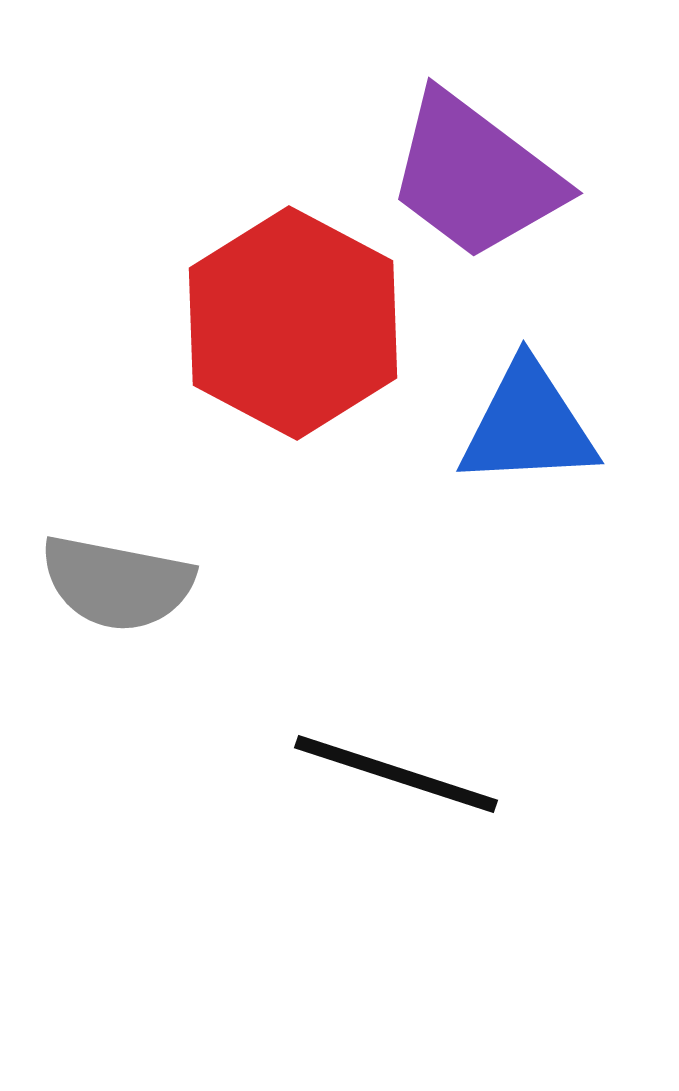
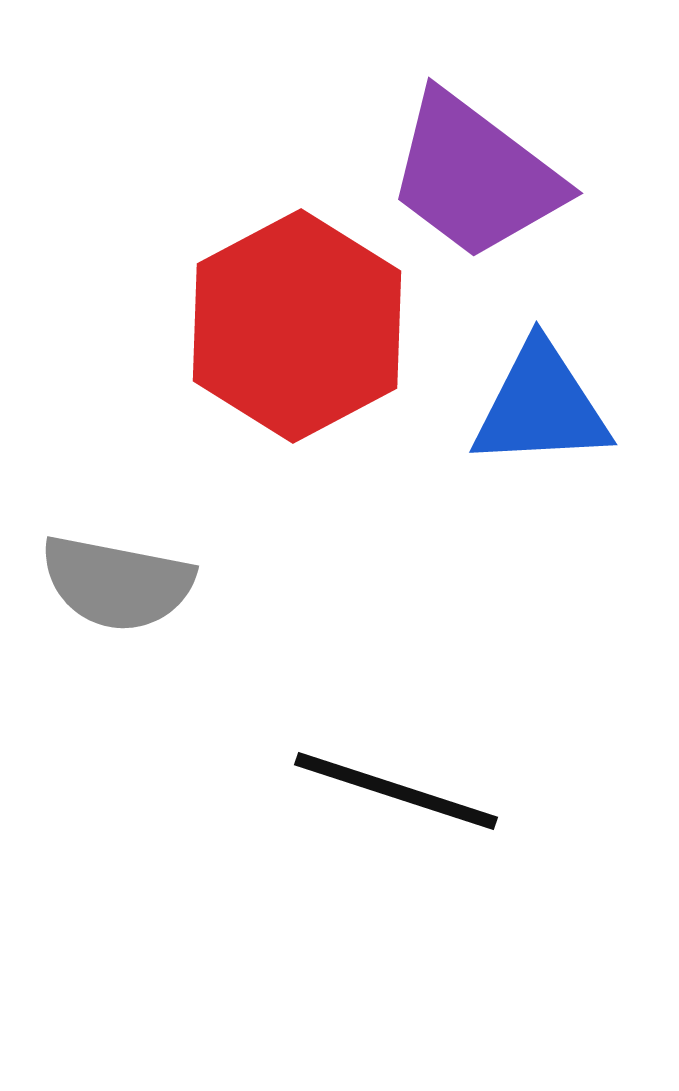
red hexagon: moved 4 px right, 3 px down; rotated 4 degrees clockwise
blue triangle: moved 13 px right, 19 px up
black line: moved 17 px down
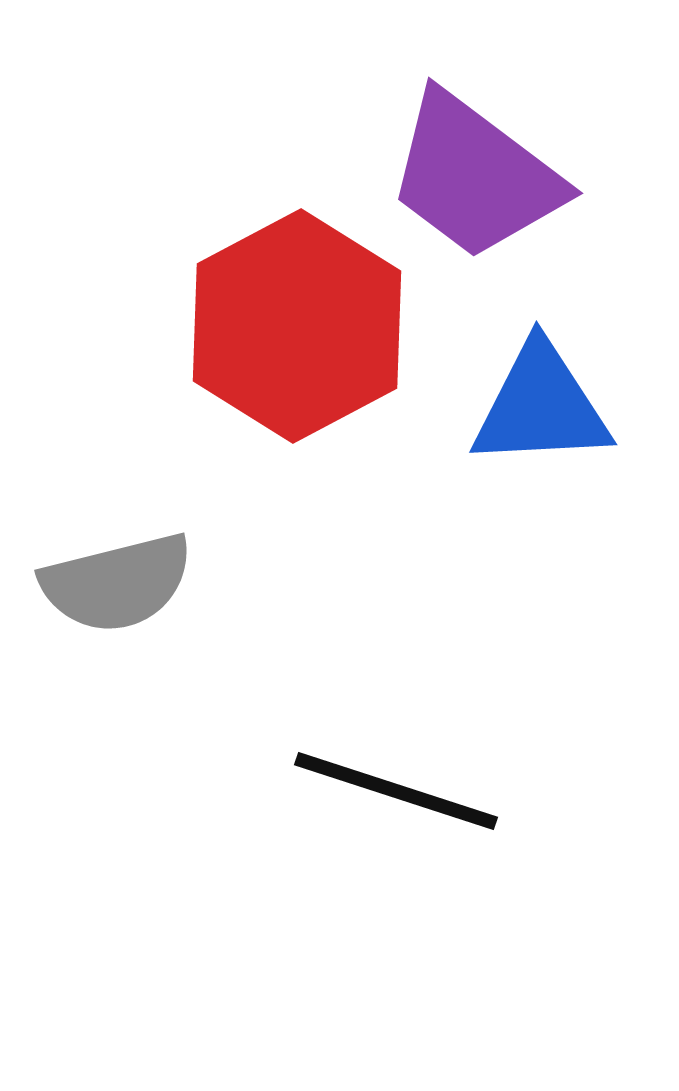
gray semicircle: rotated 25 degrees counterclockwise
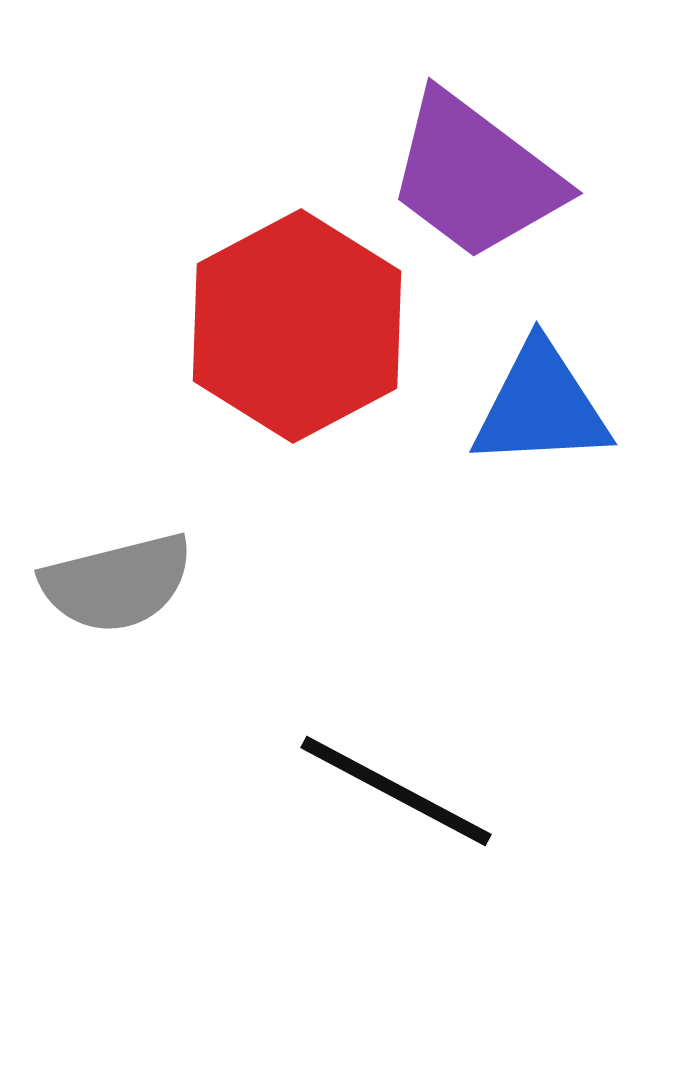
black line: rotated 10 degrees clockwise
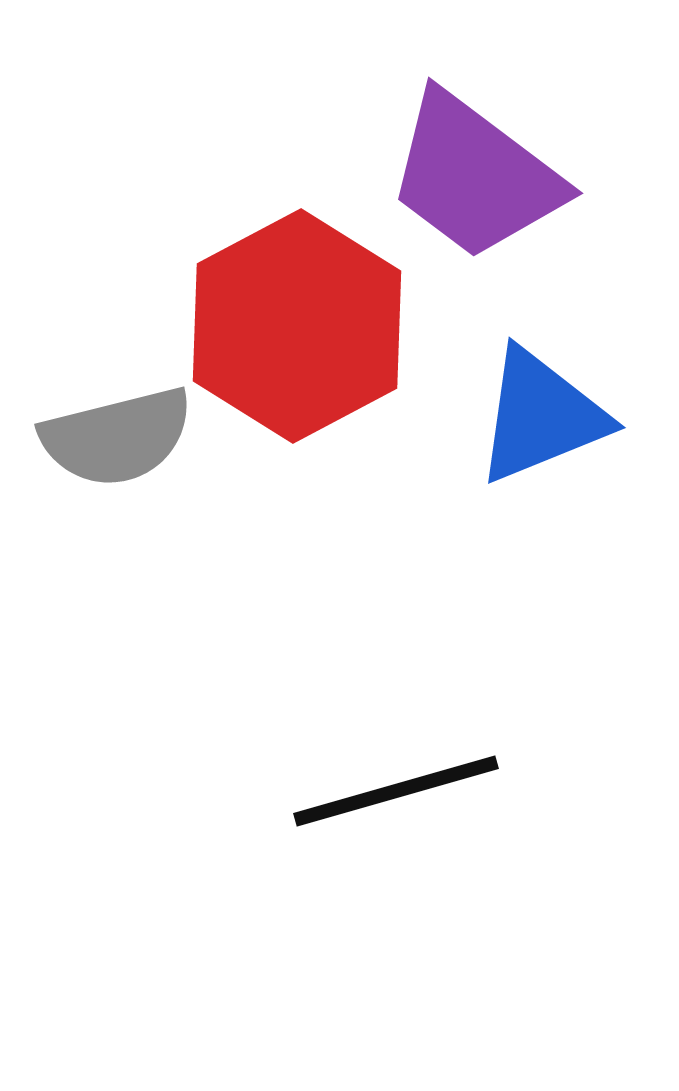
blue triangle: moved 10 px down; rotated 19 degrees counterclockwise
gray semicircle: moved 146 px up
black line: rotated 44 degrees counterclockwise
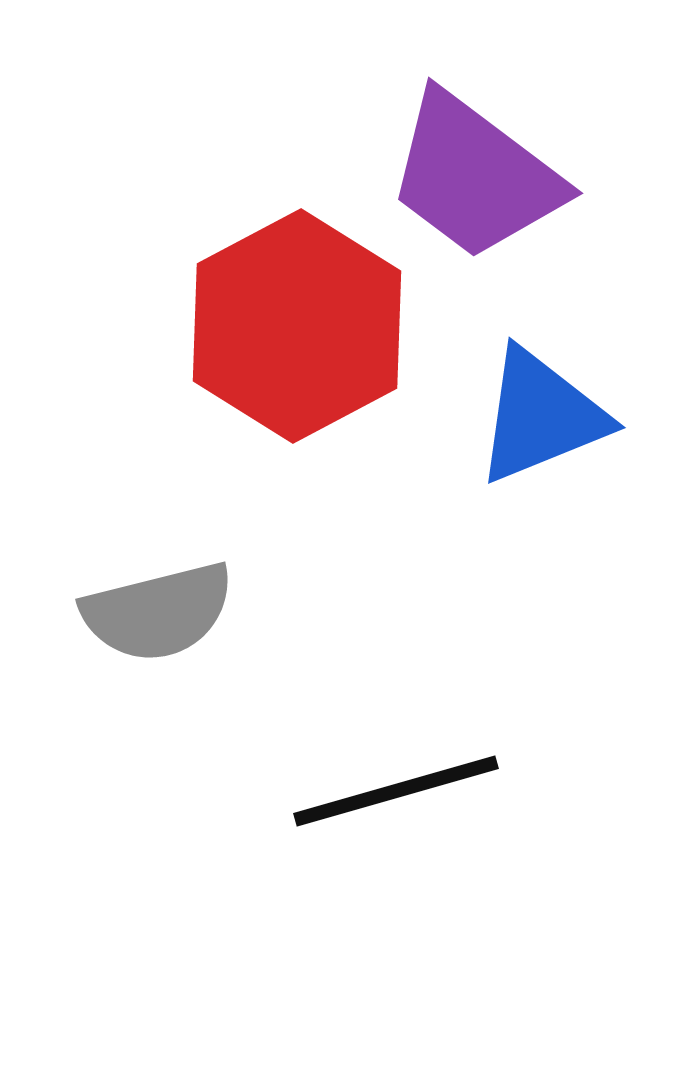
gray semicircle: moved 41 px right, 175 px down
